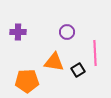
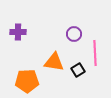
purple circle: moved 7 px right, 2 px down
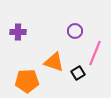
purple circle: moved 1 px right, 3 px up
pink line: rotated 25 degrees clockwise
orange triangle: rotated 10 degrees clockwise
black square: moved 3 px down
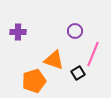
pink line: moved 2 px left, 1 px down
orange triangle: moved 2 px up
orange pentagon: moved 7 px right; rotated 15 degrees counterclockwise
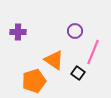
pink line: moved 2 px up
orange triangle: rotated 15 degrees clockwise
black square: rotated 24 degrees counterclockwise
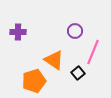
black square: rotated 16 degrees clockwise
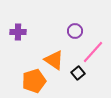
pink line: rotated 20 degrees clockwise
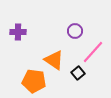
orange pentagon: rotated 25 degrees clockwise
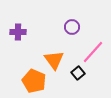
purple circle: moved 3 px left, 4 px up
orange triangle: rotated 20 degrees clockwise
orange pentagon: rotated 15 degrees clockwise
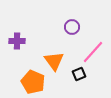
purple cross: moved 1 px left, 9 px down
orange triangle: moved 1 px down
black square: moved 1 px right, 1 px down; rotated 16 degrees clockwise
orange pentagon: moved 1 px left, 1 px down
